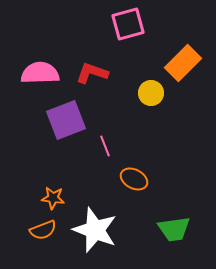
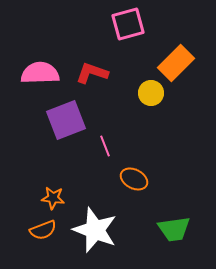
orange rectangle: moved 7 px left
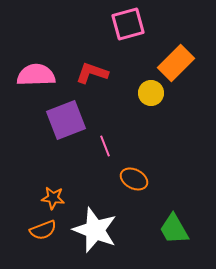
pink semicircle: moved 4 px left, 2 px down
green trapezoid: rotated 68 degrees clockwise
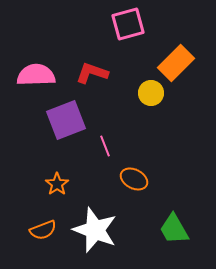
orange star: moved 4 px right, 14 px up; rotated 30 degrees clockwise
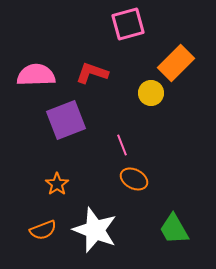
pink line: moved 17 px right, 1 px up
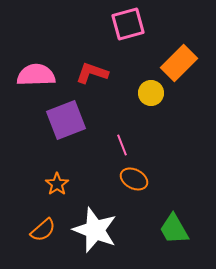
orange rectangle: moved 3 px right
orange semicircle: rotated 20 degrees counterclockwise
